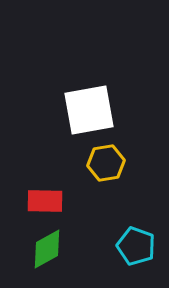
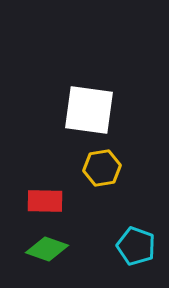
white square: rotated 18 degrees clockwise
yellow hexagon: moved 4 px left, 5 px down
green diamond: rotated 48 degrees clockwise
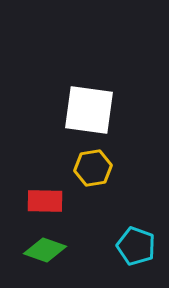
yellow hexagon: moved 9 px left
green diamond: moved 2 px left, 1 px down
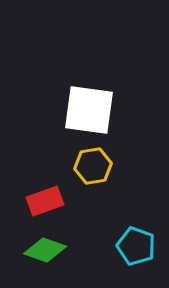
yellow hexagon: moved 2 px up
red rectangle: rotated 21 degrees counterclockwise
